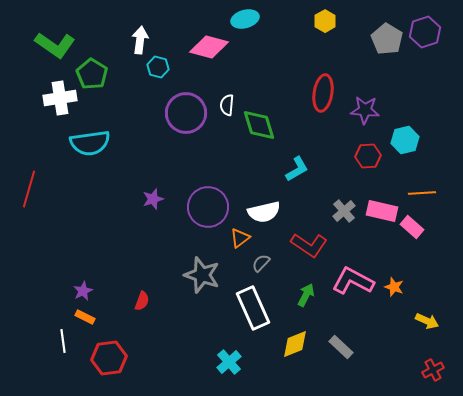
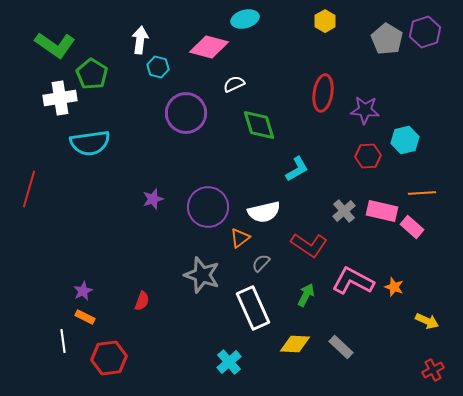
white semicircle at (227, 105): moved 7 px right, 21 px up; rotated 60 degrees clockwise
yellow diamond at (295, 344): rotated 24 degrees clockwise
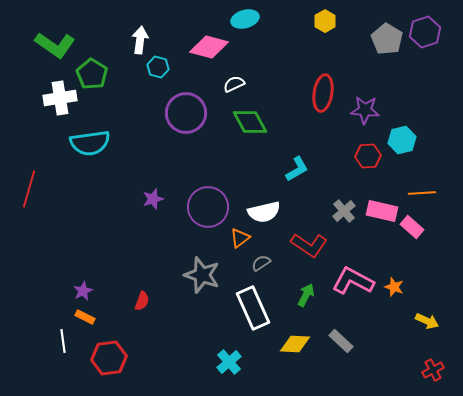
green diamond at (259, 125): moved 9 px left, 3 px up; rotated 12 degrees counterclockwise
cyan hexagon at (405, 140): moved 3 px left
gray semicircle at (261, 263): rotated 12 degrees clockwise
gray rectangle at (341, 347): moved 6 px up
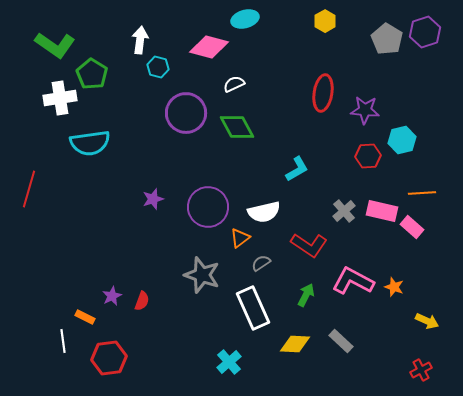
green diamond at (250, 122): moved 13 px left, 5 px down
purple star at (83, 291): moved 29 px right, 5 px down
red cross at (433, 370): moved 12 px left
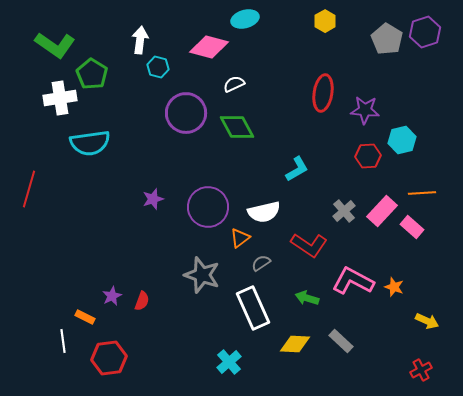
pink rectangle at (382, 211): rotated 60 degrees counterclockwise
green arrow at (306, 295): moved 1 px right, 3 px down; rotated 100 degrees counterclockwise
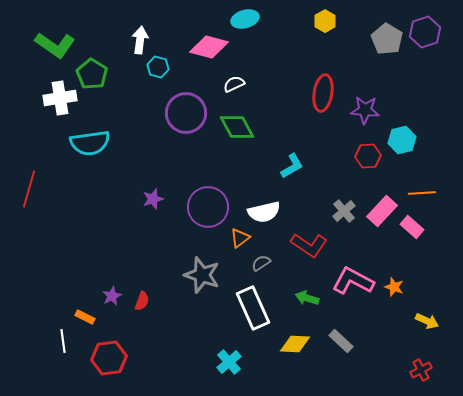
cyan L-shape at (297, 169): moved 5 px left, 3 px up
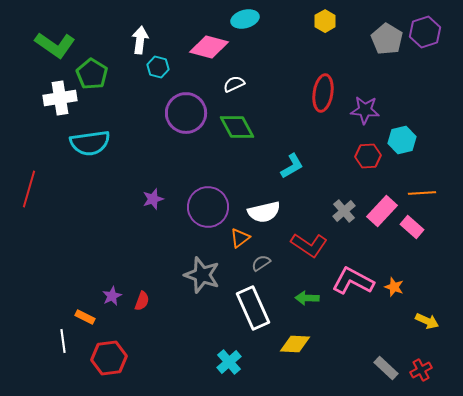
green arrow at (307, 298): rotated 15 degrees counterclockwise
gray rectangle at (341, 341): moved 45 px right, 27 px down
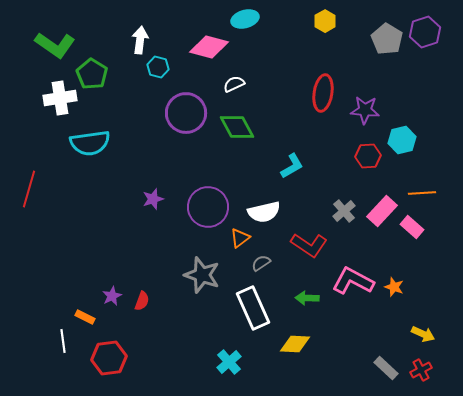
yellow arrow at (427, 321): moved 4 px left, 13 px down
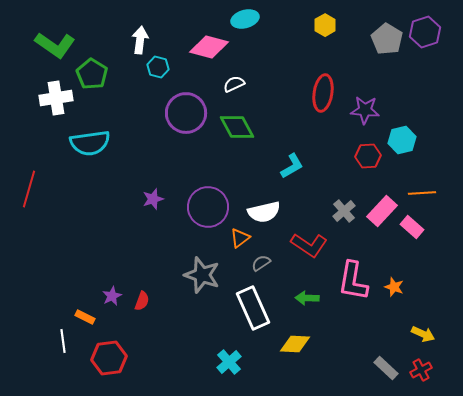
yellow hexagon at (325, 21): moved 4 px down
white cross at (60, 98): moved 4 px left
pink L-shape at (353, 281): rotated 108 degrees counterclockwise
